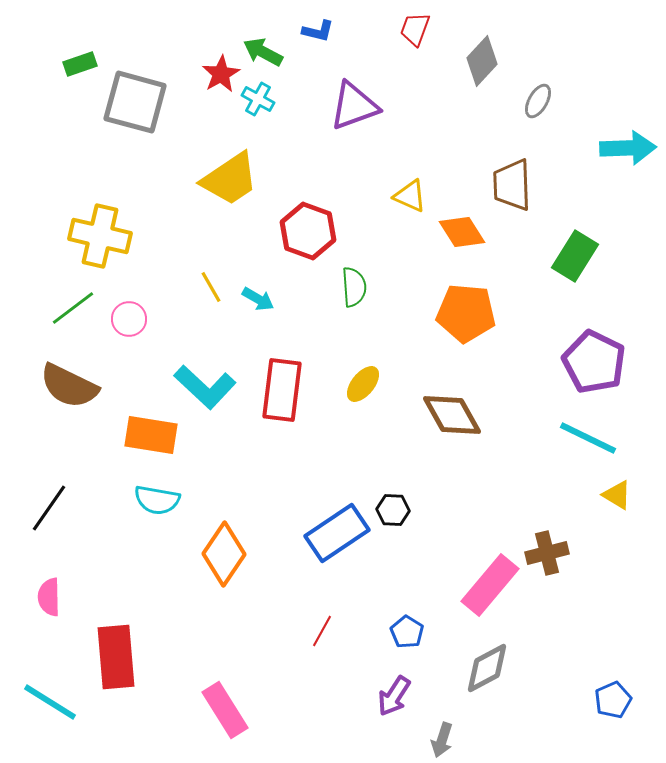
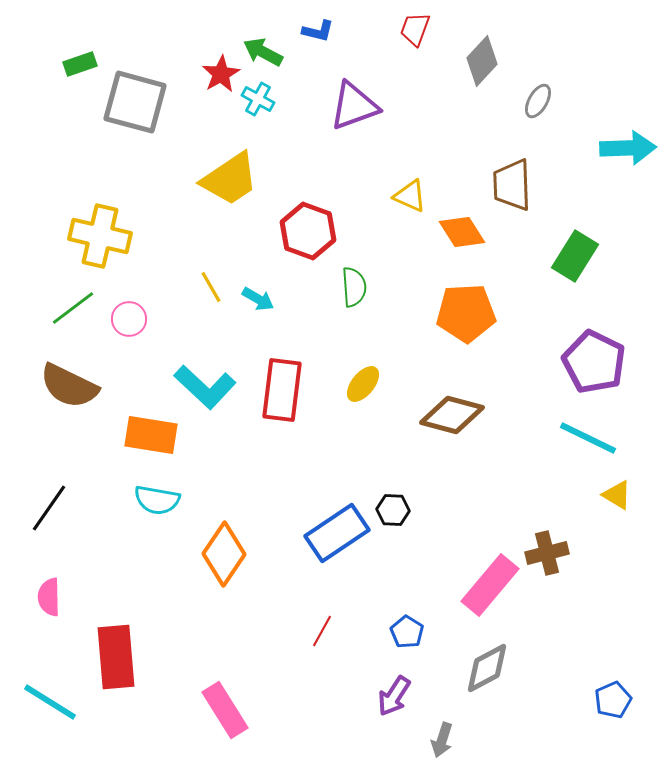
orange pentagon at (466, 313): rotated 8 degrees counterclockwise
brown diamond at (452, 415): rotated 46 degrees counterclockwise
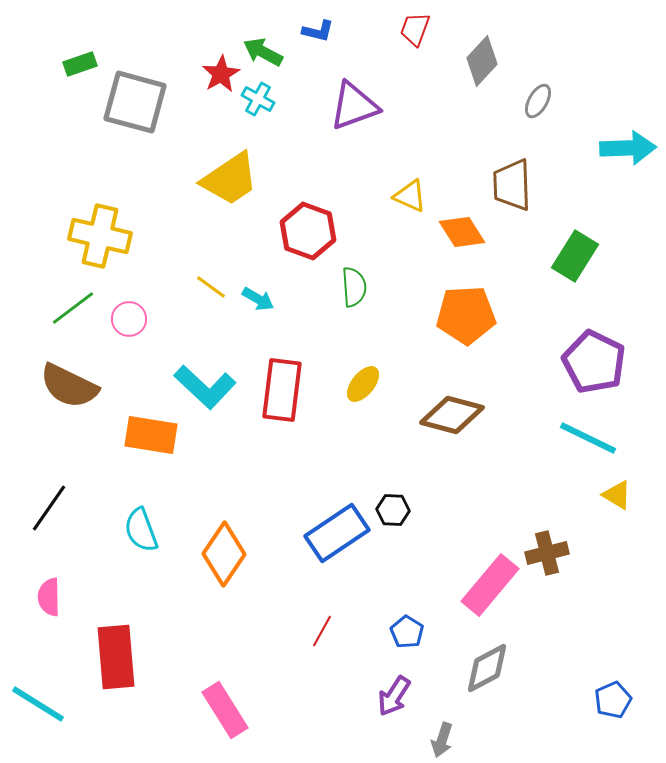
yellow line at (211, 287): rotated 24 degrees counterclockwise
orange pentagon at (466, 313): moved 2 px down
cyan semicircle at (157, 500): moved 16 px left, 30 px down; rotated 60 degrees clockwise
cyan line at (50, 702): moved 12 px left, 2 px down
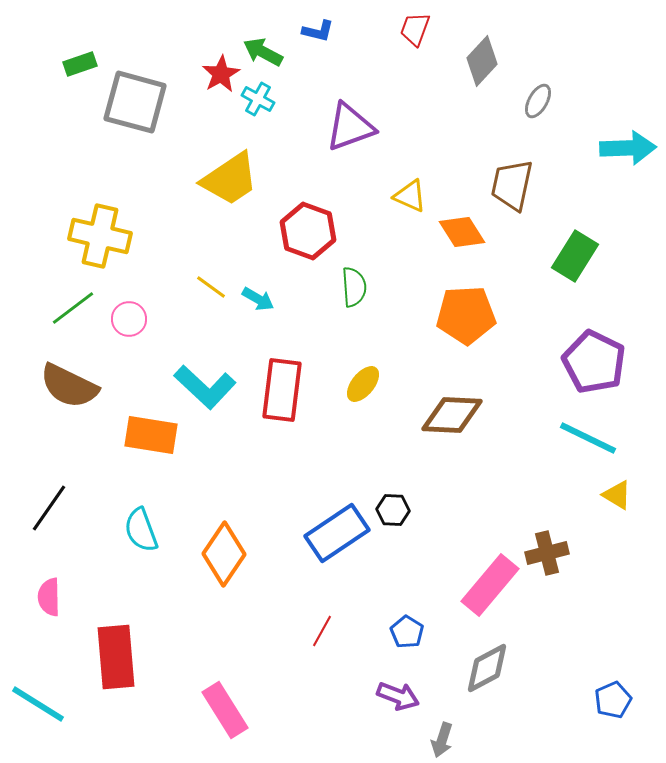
purple triangle at (354, 106): moved 4 px left, 21 px down
brown trapezoid at (512, 185): rotated 14 degrees clockwise
brown diamond at (452, 415): rotated 12 degrees counterclockwise
purple arrow at (394, 696): moved 4 px right; rotated 102 degrees counterclockwise
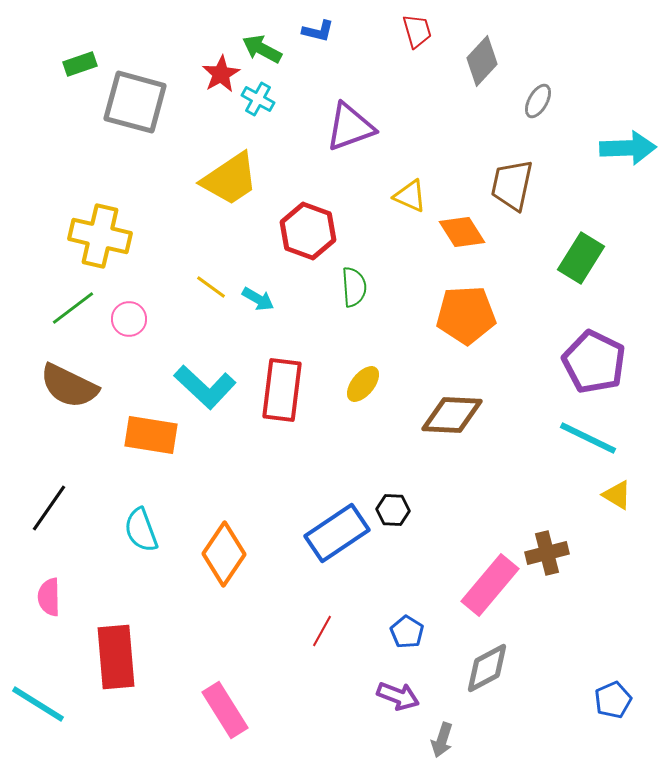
red trapezoid at (415, 29): moved 2 px right, 2 px down; rotated 144 degrees clockwise
green arrow at (263, 52): moved 1 px left, 3 px up
green rectangle at (575, 256): moved 6 px right, 2 px down
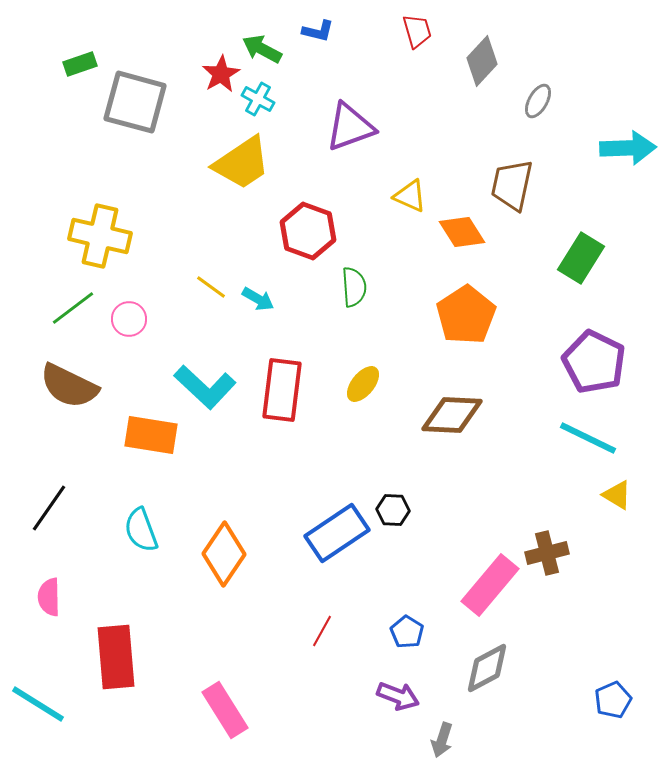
yellow trapezoid at (230, 179): moved 12 px right, 16 px up
orange pentagon at (466, 315): rotated 30 degrees counterclockwise
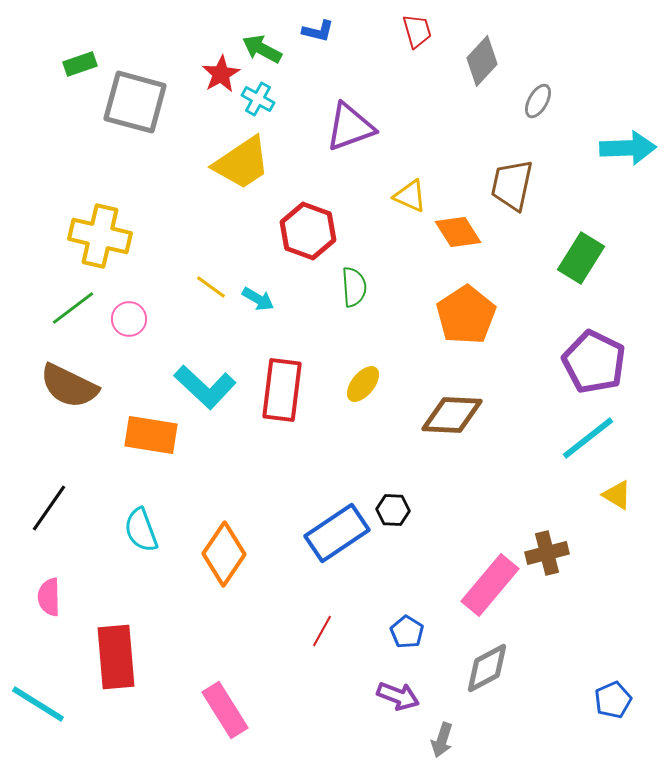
orange diamond at (462, 232): moved 4 px left
cyan line at (588, 438): rotated 64 degrees counterclockwise
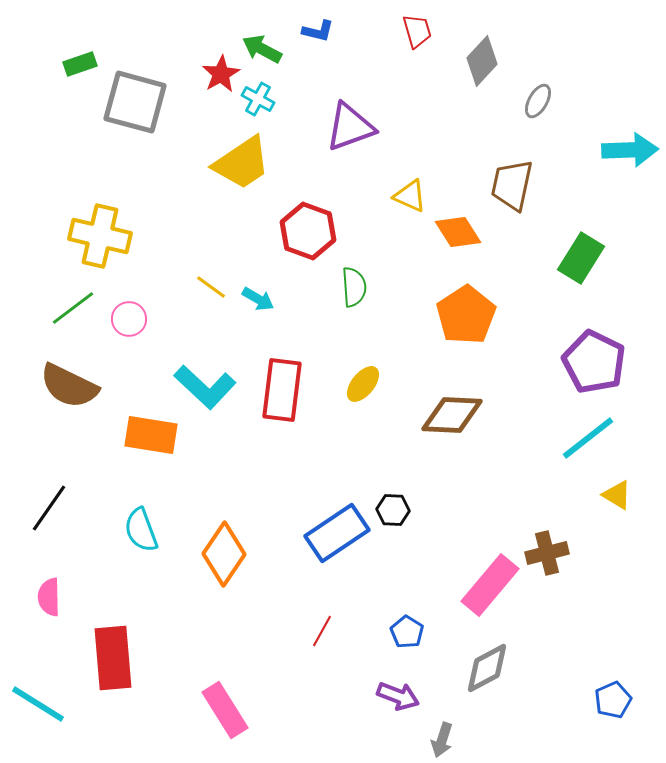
cyan arrow at (628, 148): moved 2 px right, 2 px down
red rectangle at (116, 657): moved 3 px left, 1 px down
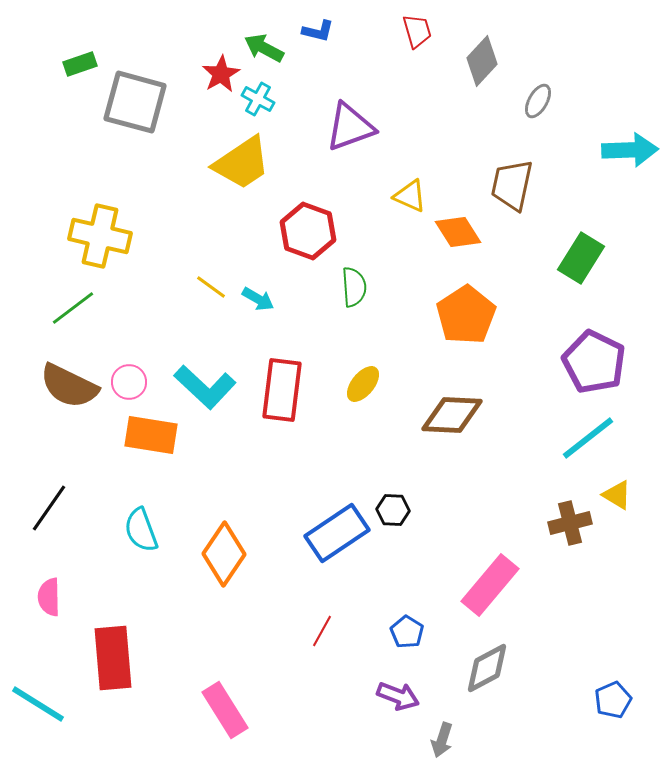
green arrow at (262, 49): moved 2 px right, 1 px up
pink circle at (129, 319): moved 63 px down
brown cross at (547, 553): moved 23 px right, 30 px up
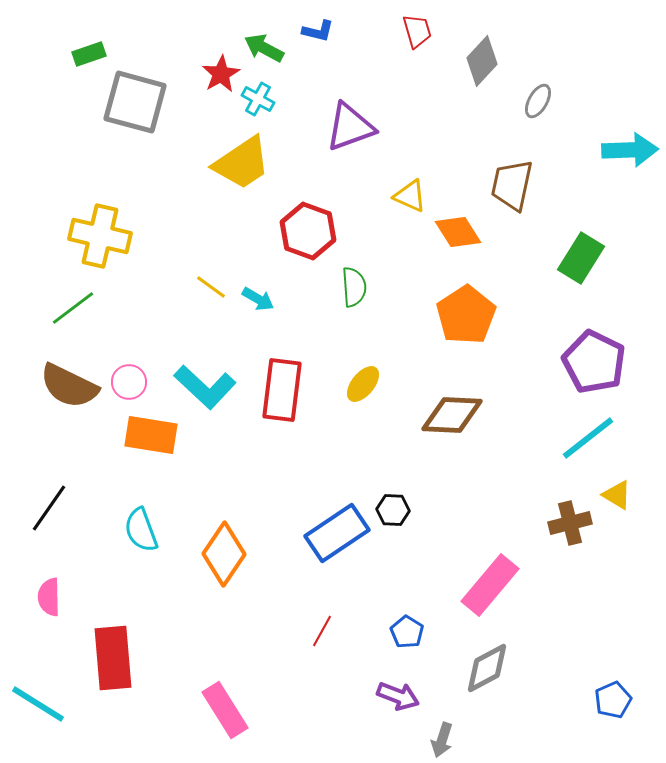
green rectangle at (80, 64): moved 9 px right, 10 px up
